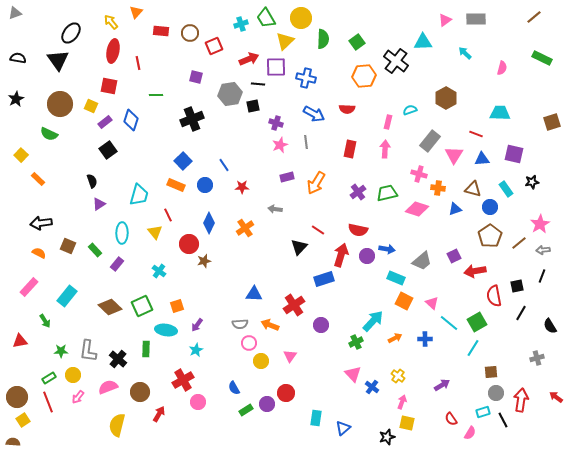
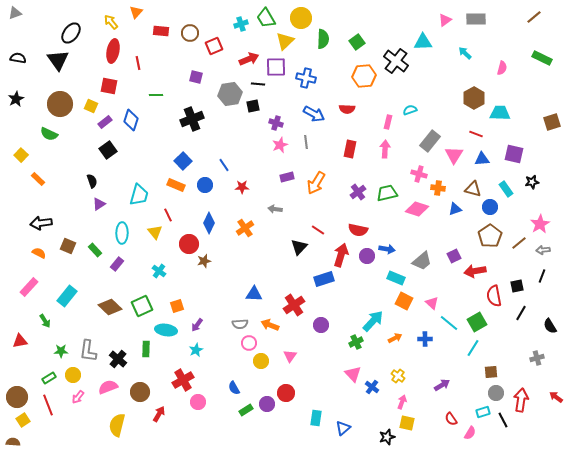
brown hexagon at (446, 98): moved 28 px right
red line at (48, 402): moved 3 px down
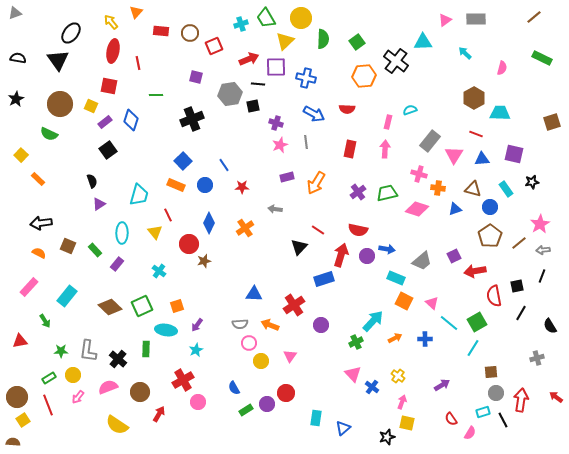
yellow semicircle at (117, 425): rotated 70 degrees counterclockwise
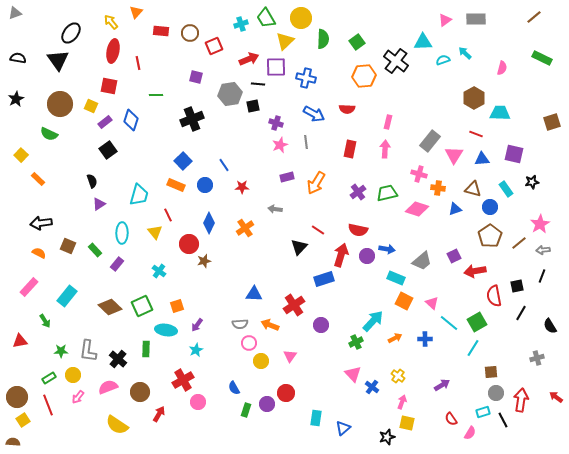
cyan semicircle at (410, 110): moved 33 px right, 50 px up
green rectangle at (246, 410): rotated 40 degrees counterclockwise
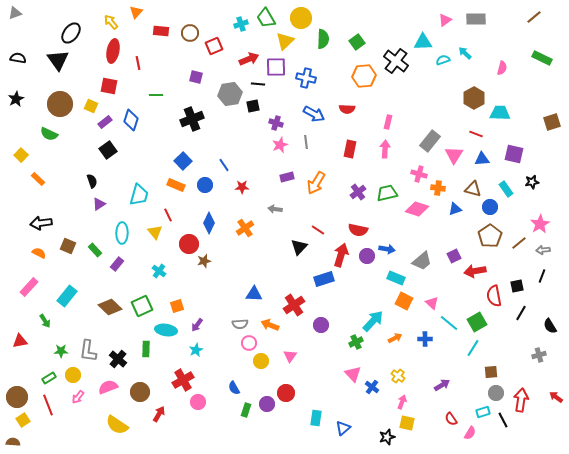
gray cross at (537, 358): moved 2 px right, 3 px up
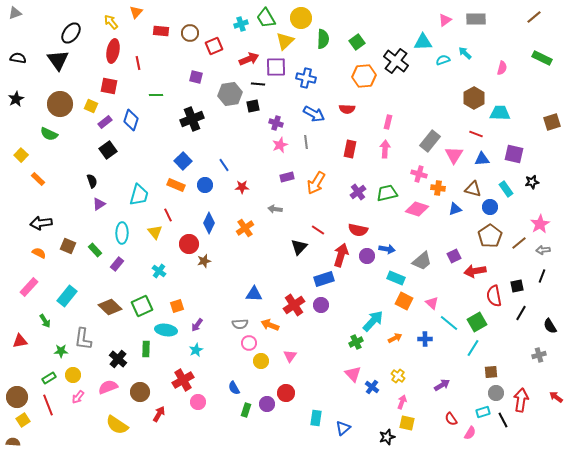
purple circle at (321, 325): moved 20 px up
gray L-shape at (88, 351): moved 5 px left, 12 px up
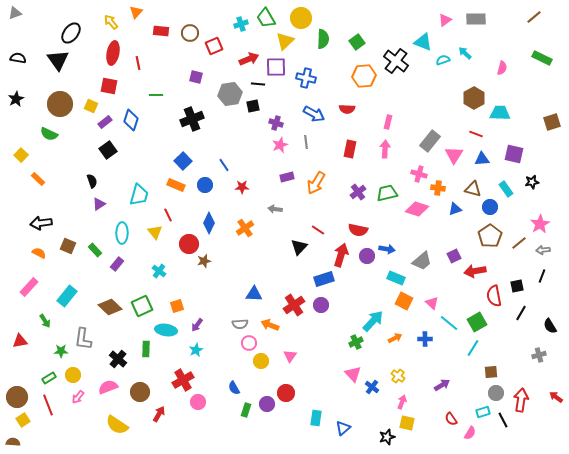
cyan triangle at (423, 42): rotated 24 degrees clockwise
red ellipse at (113, 51): moved 2 px down
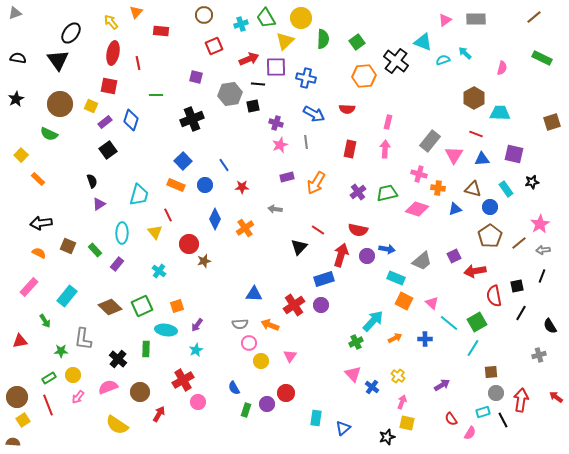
brown circle at (190, 33): moved 14 px right, 18 px up
blue diamond at (209, 223): moved 6 px right, 4 px up
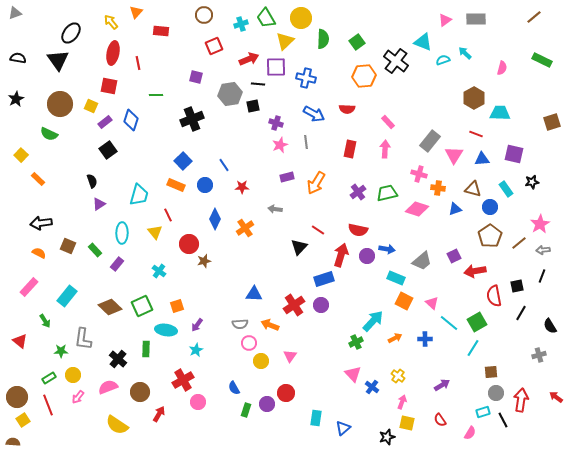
green rectangle at (542, 58): moved 2 px down
pink rectangle at (388, 122): rotated 56 degrees counterclockwise
red triangle at (20, 341): rotated 49 degrees clockwise
red semicircle at (451, 419): moved 11 px left, 1 px down
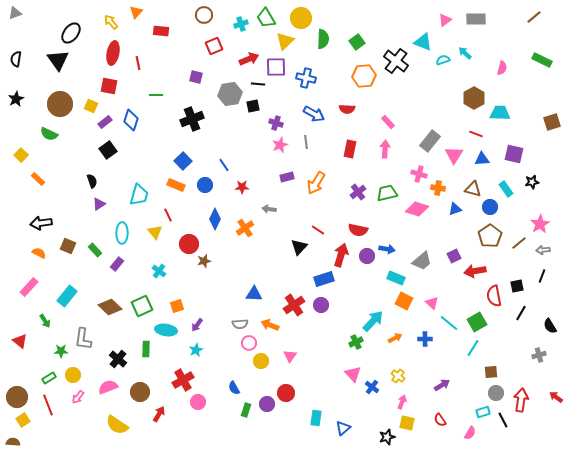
black semicircle at (18, 58): moved 2 px left, 1 px down; rotated 91 degrees counterclockwise
gray arrow at (275, 209): moved 6 px left
